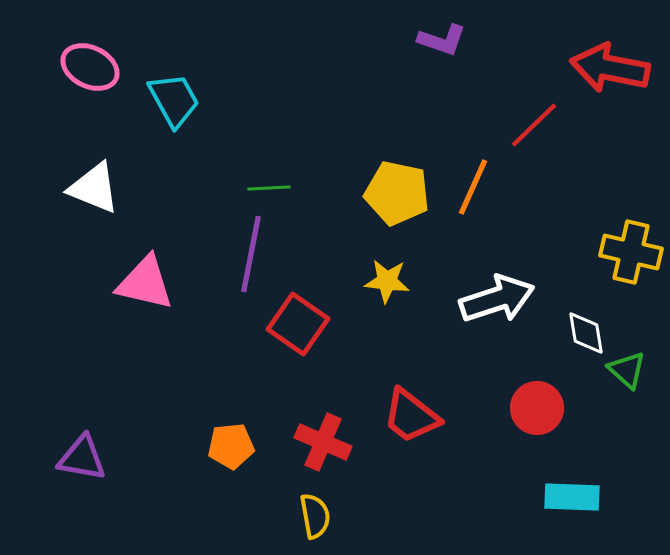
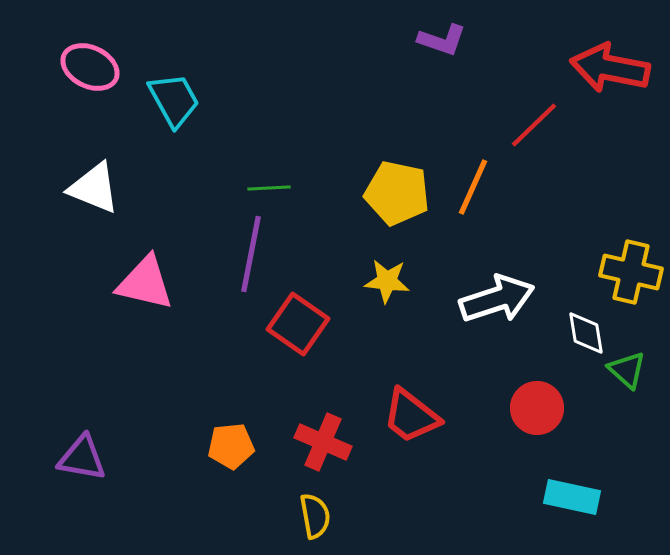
yellow cross: moved 20 px down
cyan rectangle: rotated 10 degrees clockwise
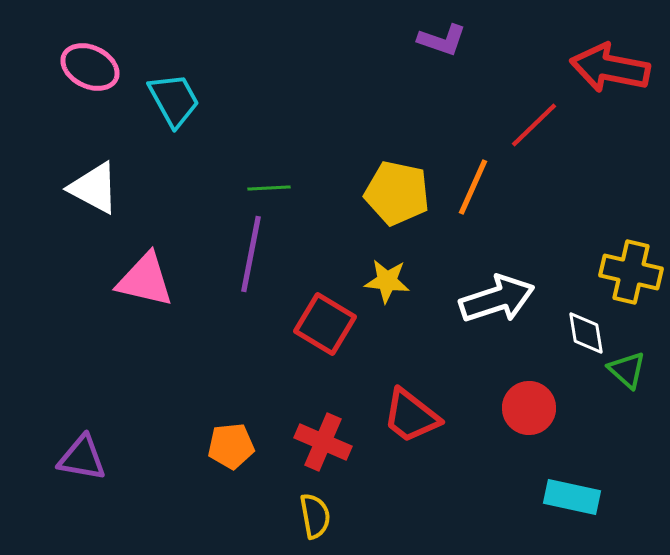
white triangle: rotated 6 degrees clockwise
pink triangle: moved 3 px up
red square: moved 27 px right; rotated 4 degrees counterclockwise
red circle: moved 8 px left
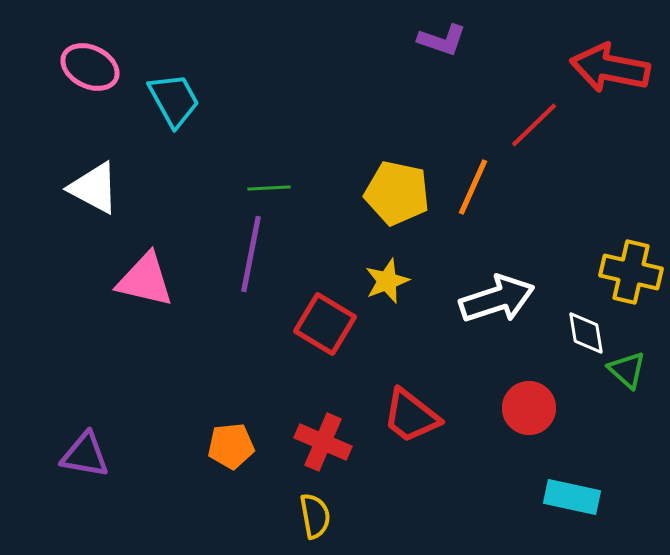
yellow star: rotated 27 degrees counterclockwise
purple triangle: moved 3 px right, 3 px up
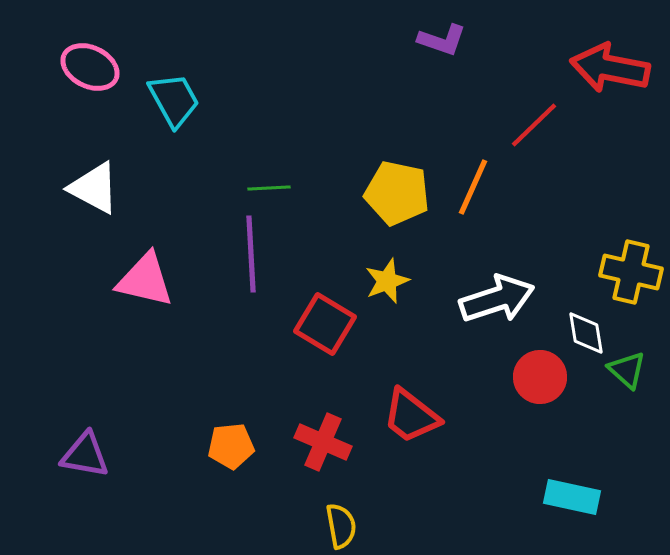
purple line: rotated 14 degrees counterclockwise
red circle: moved 11 px right, 31 px up
yellow semicircle: moved 26 px right, 10 px down
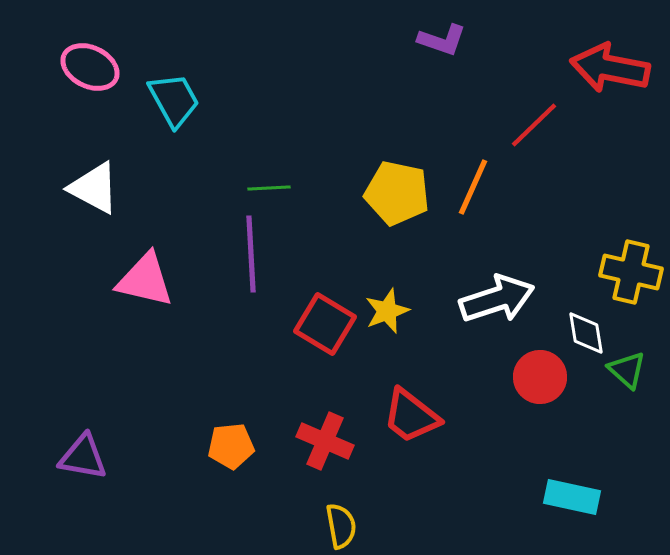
yellow star: moved 30 px down
red cross: moved 2 px right, 1 px up
purple triangle: moved 2 px left, 2 px down
